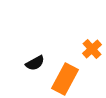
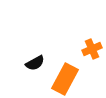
orange cross: rotated 18 degrees clockwise
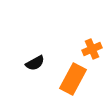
orange rectangle: moved 8 px right
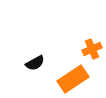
orange rectangle: rotated 28 degrees clockwise
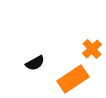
orange cross: rotated 18 degrees counterclockwise
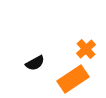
orange cross: moved 6 px left
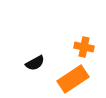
orange cross: moved 2 px left, 2 px up; rotated 36 degrees counterclockwise
